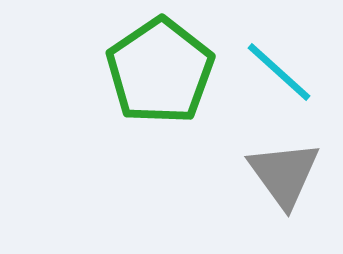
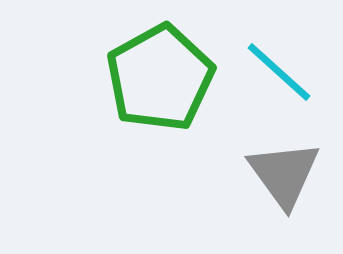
green pentagon: moved 7 px down; rotated 5 degrees clockwise
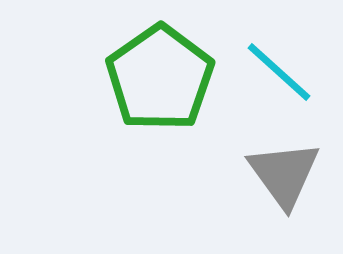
green pentagon: rotated 6 degrees counterclockwise
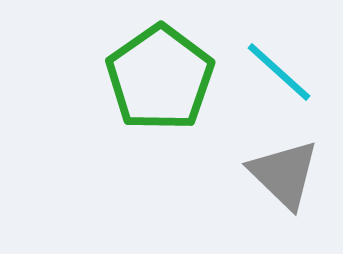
gray triangle: rotated 10 degrees counterclockwise
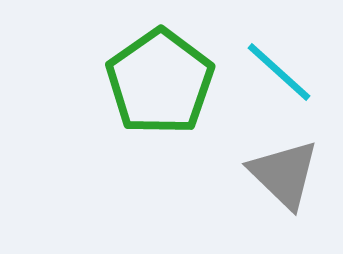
green pentagon: moved 4 px down
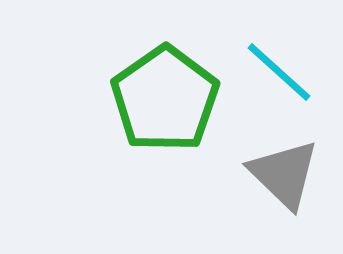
green pentagon: moved 5 px right, 17 px down
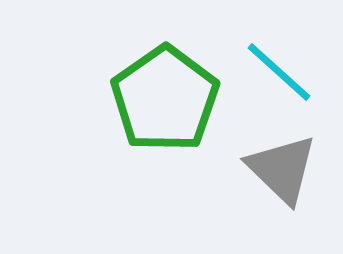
gray triangle: moved 2 px left, 5 px up
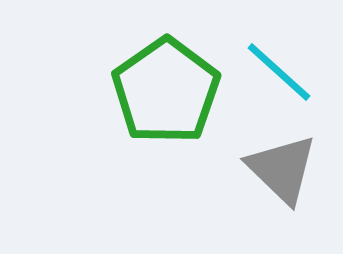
green pentagon: moved 1 px right, 8 px up
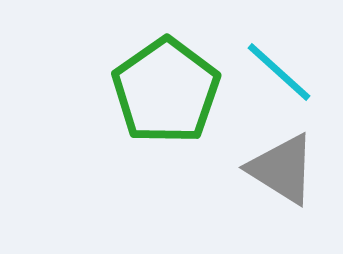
gray triangle: rotated 12 degrees counterclockwise
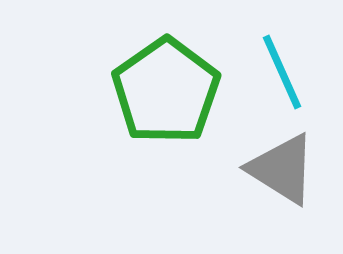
cyan line: moved 3 px right; rotated 24 degrees clockwise
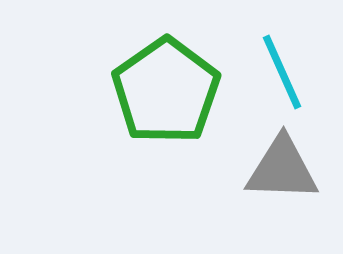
gray triangle: rotated 30 degrees counterclockwise
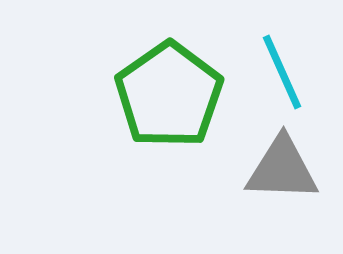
green pentagon: moved 3 px right, 4 px down
